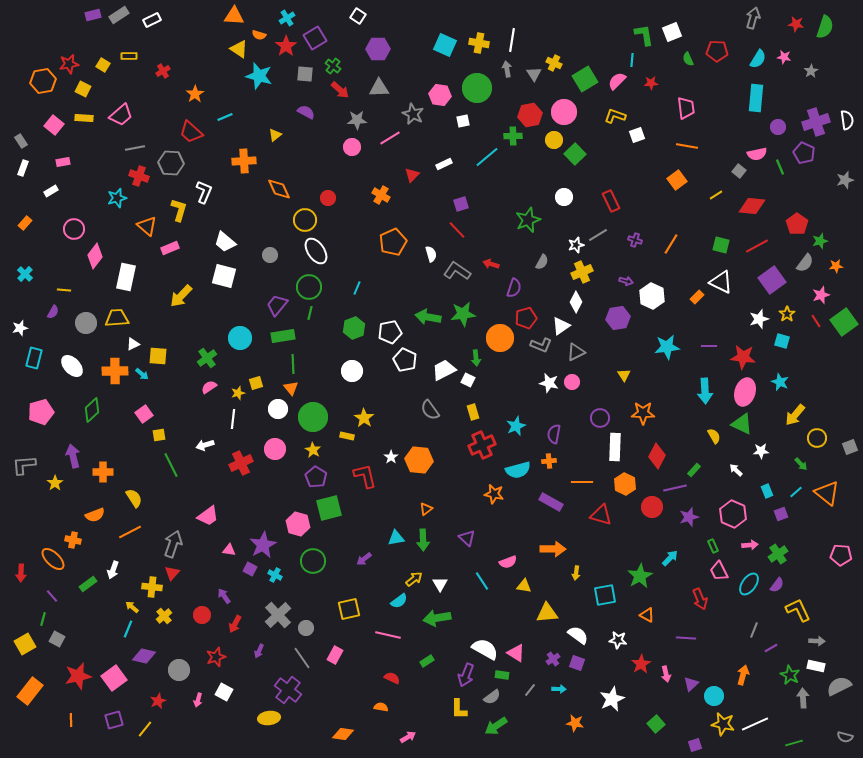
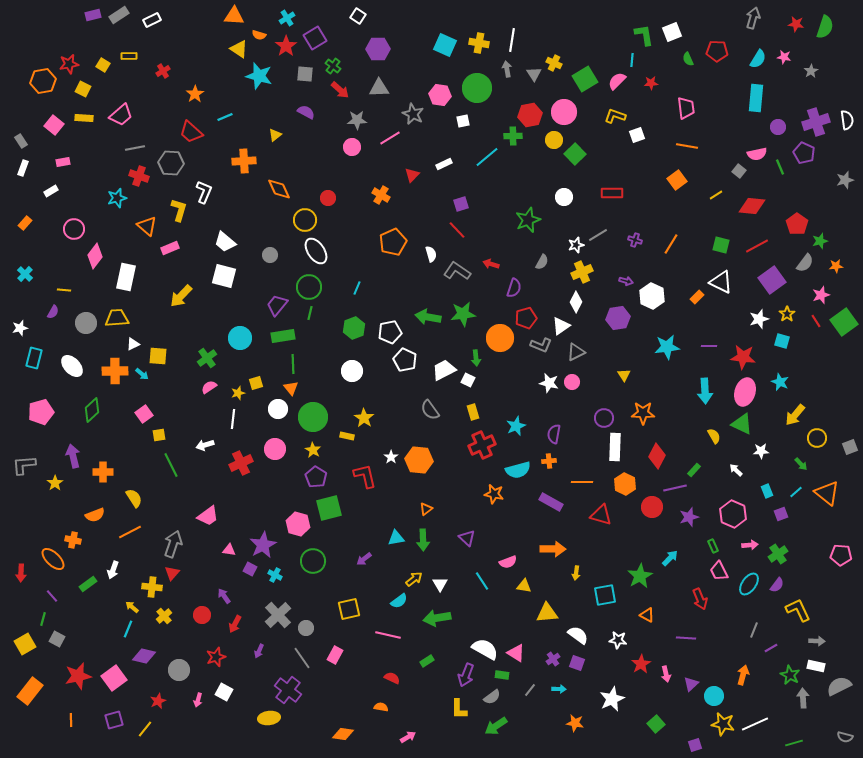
red rectangle at (611, 201): moved 1 px right, 8 px up; rotated 65 degrees counterclockwise
purple circle at (600, 418): moved 4 px right
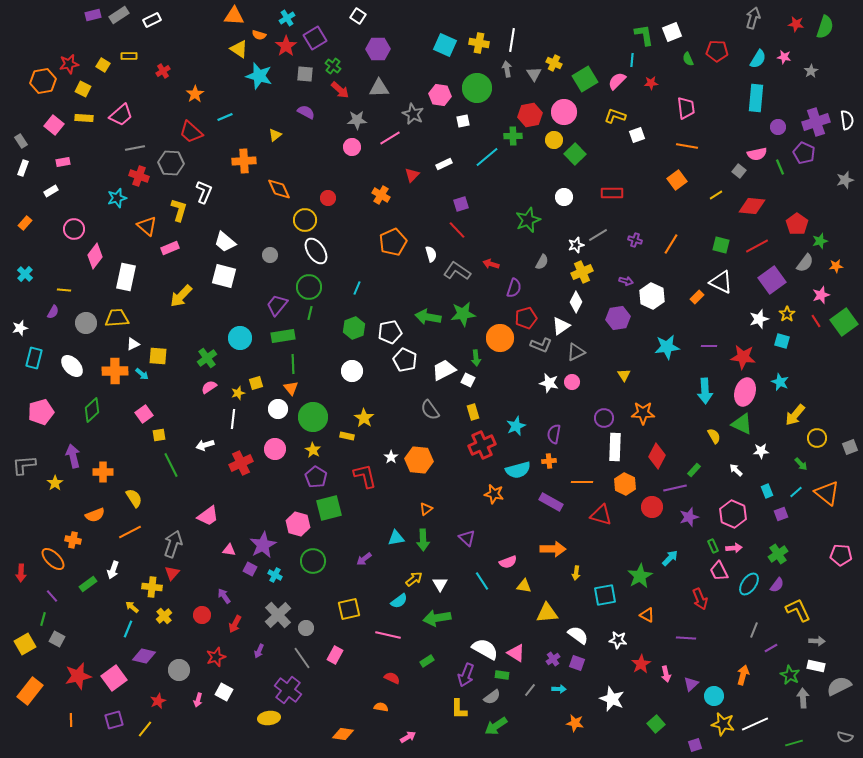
pink arrow at (750, 545): moved 16 px left, 3 px down
white star at (612, 699): rotated 25 degrees counterclockwise
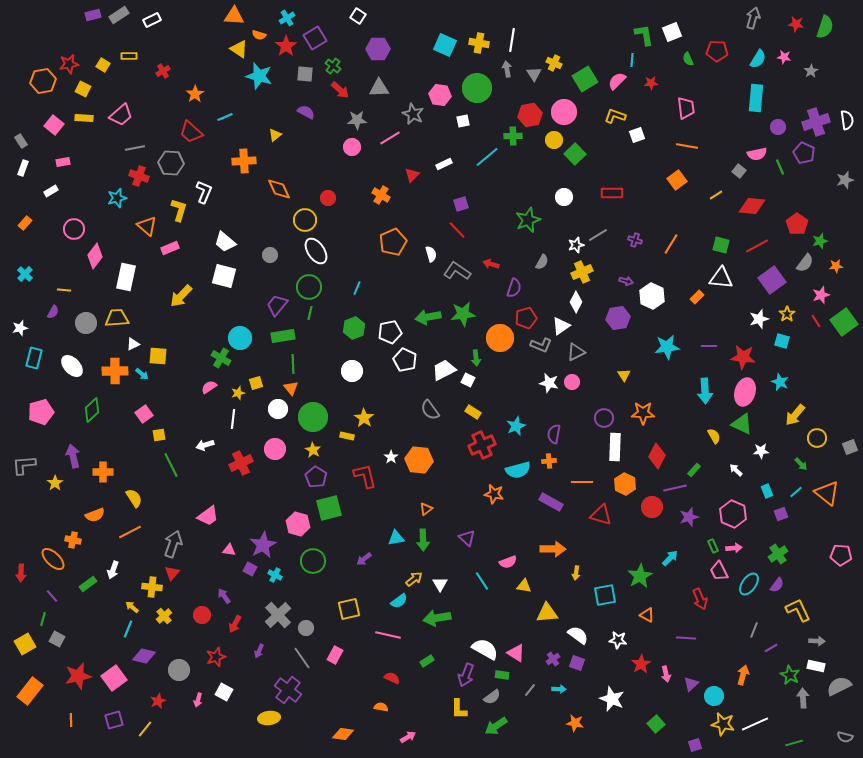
white triangle at (721, 282): moved 4 px up; rotated 20 degrees counterclockwise
green arrow at (428, 317): rotated 20 degrees counterclockwise
green cross at (207, 358): moved 14 px right; rotated 24 degrees counterclockwise
yellow rectangle at (473, 412): rotated 42 degrees counterclockwise
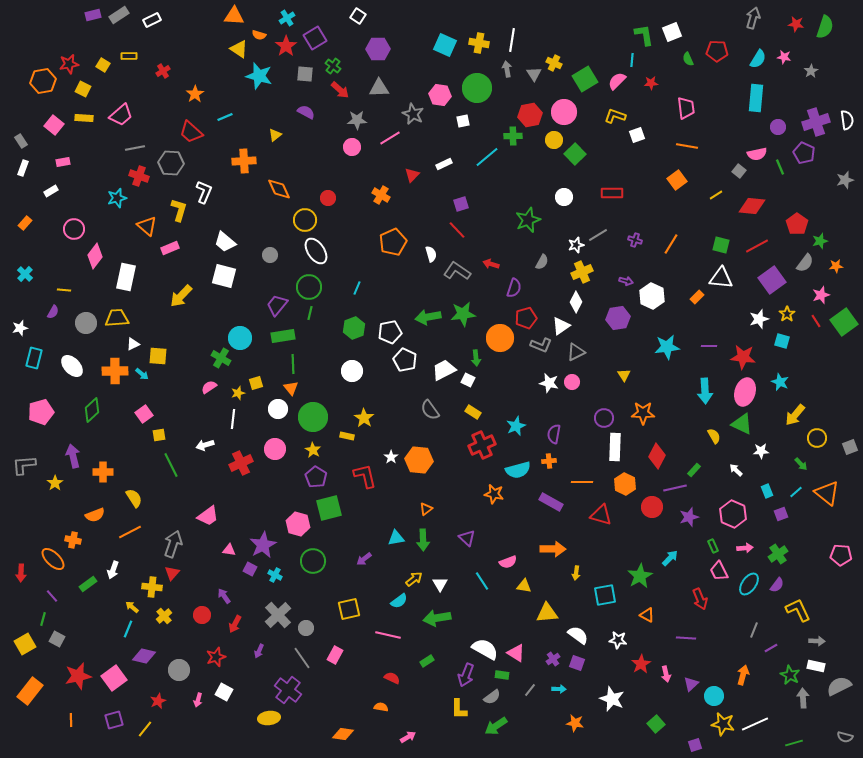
pink arrow at (734, 548): moved 11 px right
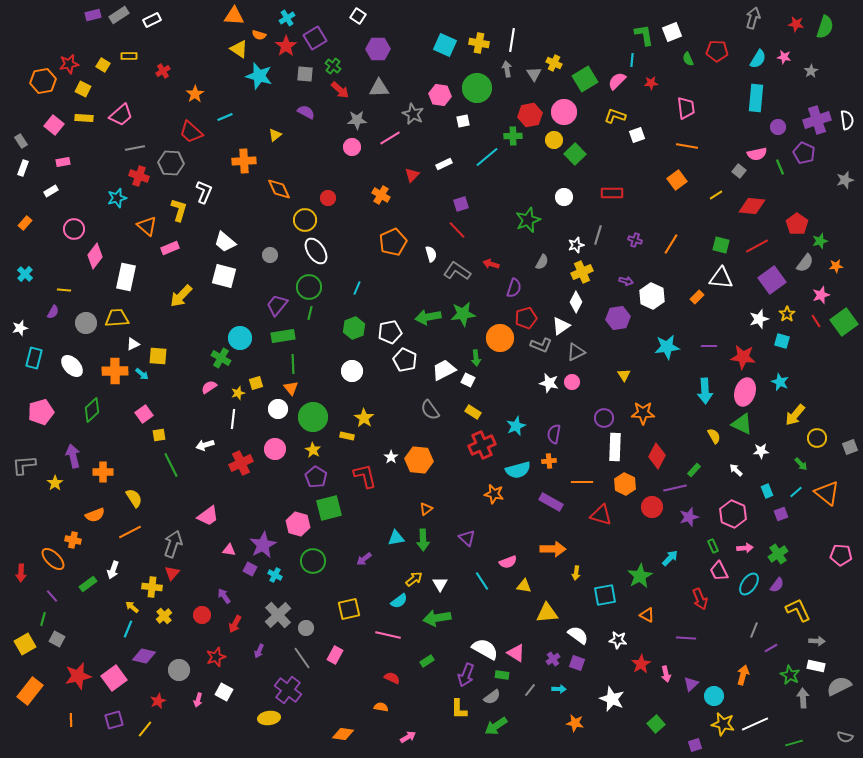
purple cross at (816, 122): moved 1 px right, 2 px up
gray line at (598, 235): rotated 42 degrees counterclockwise
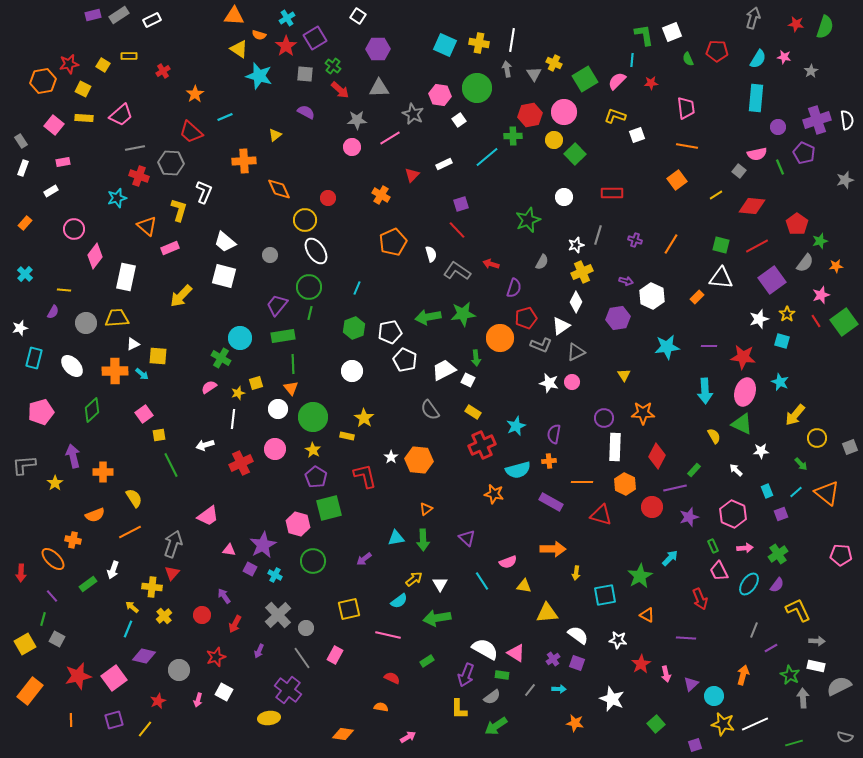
white square at (463, 121): moved 4 px left, 1 px up; rotated 24 degrees counterclockwise
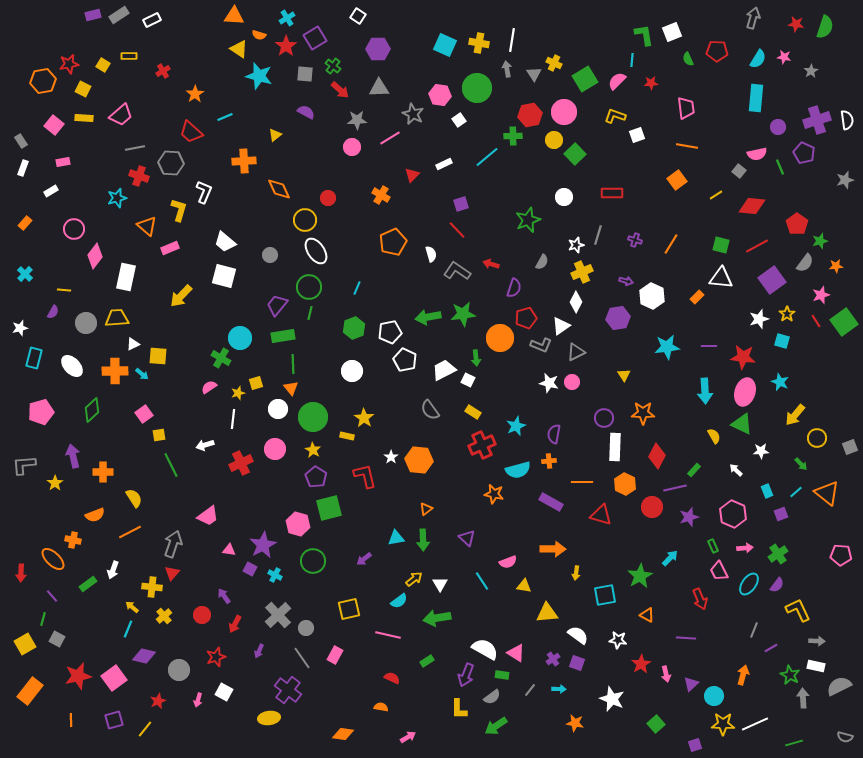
yellow star at (723, 724): rotated 10 degrees counterclockwise
